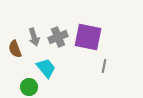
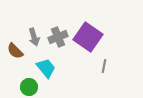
purple square: rotated 24 degrees clockwise
brown semicircle: moved 2 px down; rotated 24 degrees counterclockwise
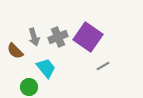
gray line: moved 1 px left; rotated 48 degrees clockwise
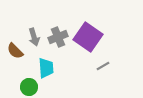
cyan trapezoid: rotated 35 degrees clockwise
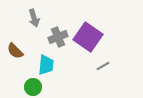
gray arrow: moved 19 px up
cyan trapezoid: moved 3 px up; rotated 10 degrees clockwise
green circle: moved 4 px right
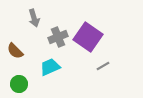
cyan trapezoid: moved 4 px right, 2 px down; rotated 120 degrees counterclockwise
green circle: moved 14 px left, 3 px up
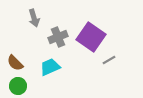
purple square: moved 3 px right
brown semicircle: moved 12 px down
gray line: moved 6 px right, 6 px up
green circle: moved 1 px left, 2 px down
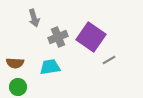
brown semicircle: rotated 42 degrees counterclockwise
cyan trapezoid: rotated 15 degrees clockwise
green circle: moved 1 px down
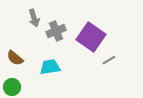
gray cross: moved 2 px left, 6 px up
brown semicircle: moved 5 px up; rotated 36 degrees clockwise
green circle: moved 6 px left
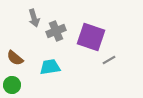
purple square: rotated 16 degrees counterclockwise
green circle: moved 2 px up
